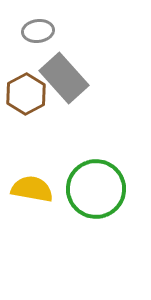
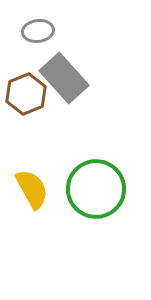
brown hexagon: rotated 6 degrees clockwise
yellow semicircle: rotated 51 degrees clockwise
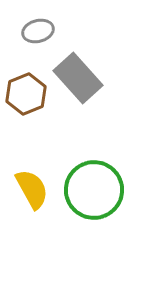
gray ellipse: rotated 8 degrees counterclockwise
gray rectangle: moved 14 px right
green circle: moved 2 px left, 1 px down
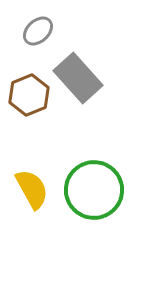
gray ellipse: rotated 28 degrees counterclockwise
brown hexagon: moved 3 px right, 1 px down
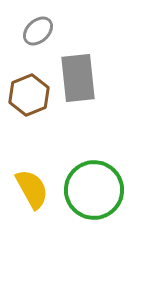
gray rectangle: rotated 36 degrees clockwise
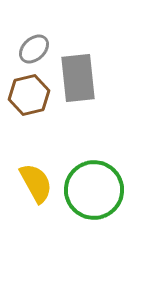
gray ellipse: moved 4 px left, 18 px down
brown hexagon: rotated 9 degrees clockwise
yellow semicircle: moved 4 px right, 6 px up
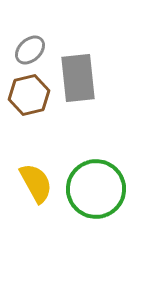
gray ellipse: moved 4 px left, 1 px down
green circle: moved 2 px right, 1 px up
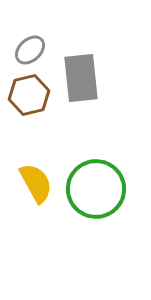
gray rectangle: moved 3 px right
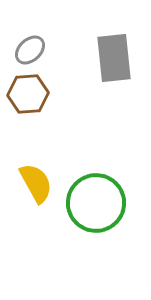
gray rectangle: moved 33 px right, 20 px up
brown hexagon: moved 1 px left, 1 px up; rotated 9 degrees clockwise
green circle: moved 14 px down
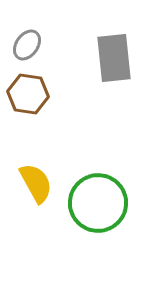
gray ellipse: moved 3 px left, 5 px up; rotated 12 degrees counterclockwise
brown hexagon: rotated 12 degrees clockwise
green circle: moved 2 px right
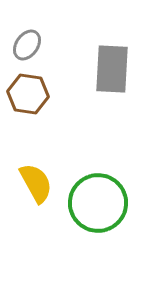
gray rectangle: moved 2 px left, 11 px down; rotated 9 degrees clockwise
